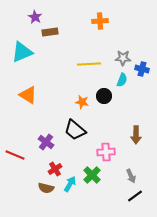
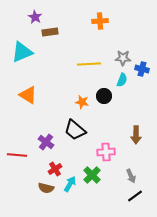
red line: moved 2 px right; rotated 18 degrees counterclockwise
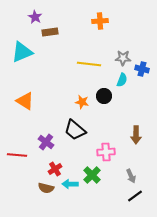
yellow line: rotated 10 degrees clockwise
orange triangle: moved 3 px left, 6 px down
cyan arrow: rotated 119 degrees counterclockwise
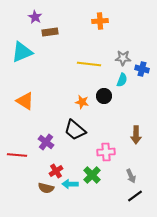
red cross: moved 1 px right, 2 px down
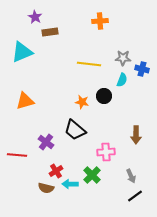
orange triangle: rotated 48 degrees counterclockwise
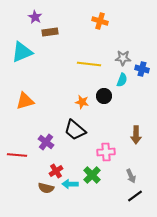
orange cross: rotated 21 degrees clockwise
